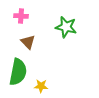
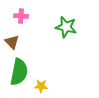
brown triangle: moved 16 px left
green semicircle: moved 1 px right
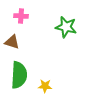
brown triangle: rotated 28 degrees counterclockwise
green semicircle: moved 3 px down; rotated 8 degrees counterclockwise
yellow star: moved 4 px right
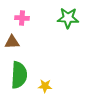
pink cross: moved 1 px right, 2 px down
green star: moved 2 px right, 9 px up; rotated 10 degrees counterclockwise
brown triangle: rotated 21 degrees counterclockwise
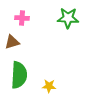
brown triangle: rotated 14 degrees counterclockwise
yellow star: moved 4 px right
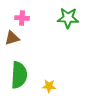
brown triangle: moved 4 px up
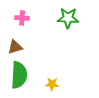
brown triangle: moved 3 px right, 9 px down
yellow star: moved 3 px right, 2 px up
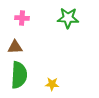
brown triangle: rotated 14 degrees clockwise
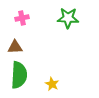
pink cross: rotated 16 degrees counterclockwise
yellow star: rotated 24 degrees clockwise
